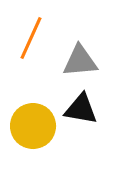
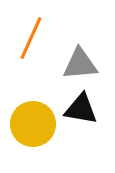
gray triangle: moved 3 px down
yellow circle: moved 2 px up
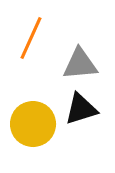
black triangle: rotated 27 degrees counterclockwise
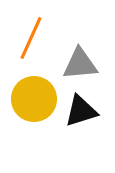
black triangle: moved 2 px down
yellow circle: moved 1 px right, 25 px up
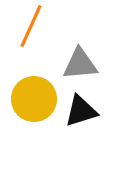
orange line: moved 12 px up
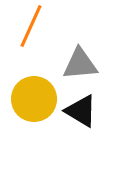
black triangle: rotated 48 degrees clockwise
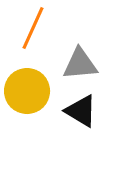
orange line: moved 2 px right, 2 px down
yellow circle: moved 7 px left, 8 px up
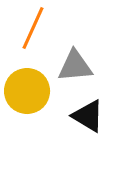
gray triangle: moved 5 px left, 2 px down
black triangle: moved 7 px right, 5 px down
